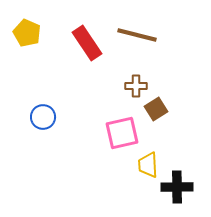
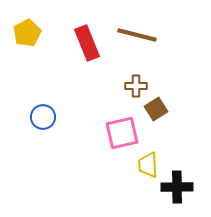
yellow pentagon: rotated 20 degrees clockwise
red rectangle: rotated 12 degrees clockwise
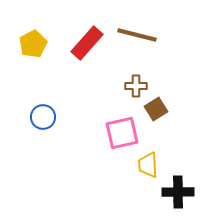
yellow pentagon: moved 6 px right, 11 px down
red rectangle: rotated 64 degrees clockwise
black cross: moved 1 px right, 5 px down
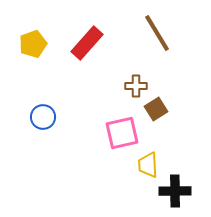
brown line: moved 20 px right, 2 px up; rotated 45 degrees clockwise
yellow pentagon: rotated 8 degrees clockwise
black cross: moved 3 px left, 1 px up
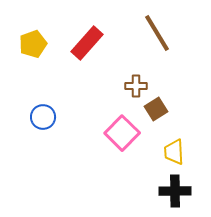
pink square: rotated 32 degrees counterclockwise
yellow trapezoid: moved 26 px right, 13 px up
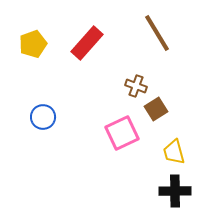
brown cross: rotated 20 degrees clockwise
pink square: rotated 20 degrees clockwise
yellow trapezoid: rotated 12 degrees counterclockwise
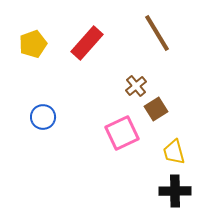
brown cross: rotated 30 degrees clockwise
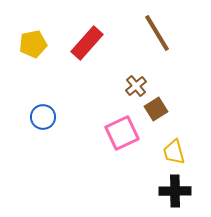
yellow pentagon: rotated 8 degrees clockwise
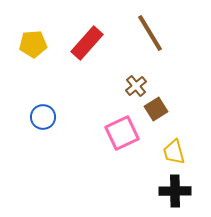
brown line: moved 7 px left
yellow pentagon: rotated 8 degrees clockwise
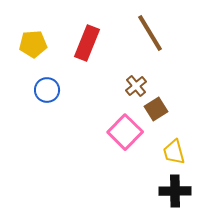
red rectangle: rotated 20 degrees counterclockwise
blue circle: moved 4 px right, 27 px up
pink square: moved 3 px right, 1 px up; rotated 20 degrees counterclockwise
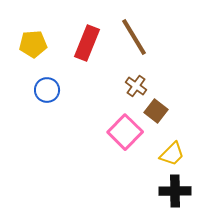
brown line: moved 16 px left, 4 px down
brown cross: rotated 15 degrees counterclockwise
brown square: moved 2 px down; rotated 20 degrees counterclockwise
yellow trapezoid: moved 2 px left, 2 px down; rotated 120 degrees counterclockwise
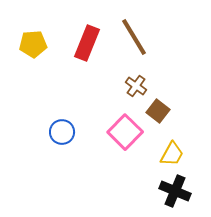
blue circle: moved 15 px right, 42 px down
brown square: moved 2 px right
yellow trapezoid: rotated 16 degrees counterclockwise
black cross: rotated 24 degrees clockwise
